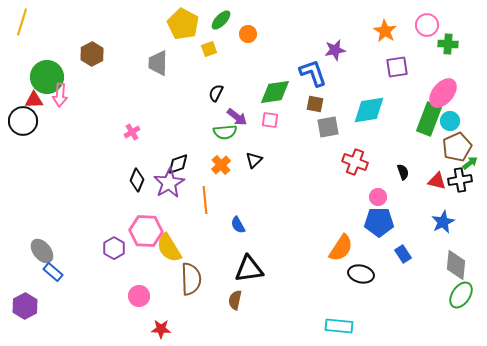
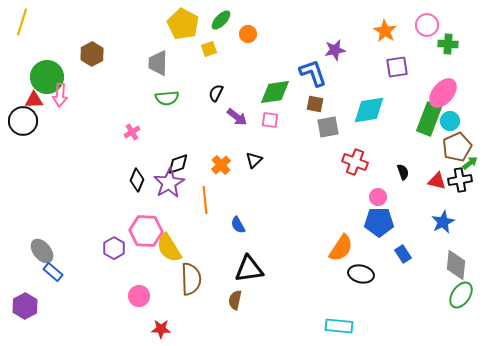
green semicircle at (225, 132): moved 58 px left, 34 px up
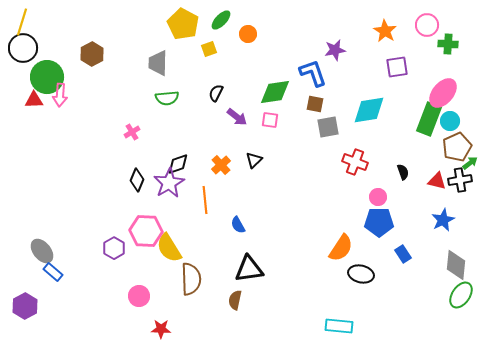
black circle at (23, 121): moved 73 px up
blue star at (443, 222): moved 2 px up
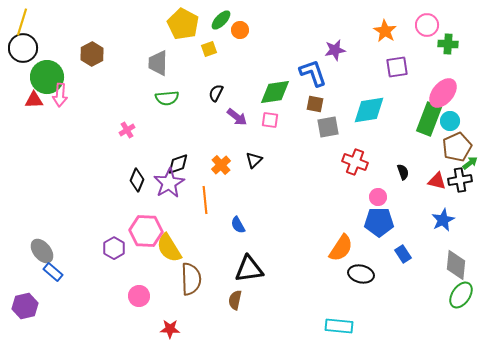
orange circle at (248, 34): moved 8 px left, 4 px up
pink cross at (132, 132): moved 5 px left, 2 px up
purple hexagon at (25, 306): rotated 15 degrees clockwise
red star at (161, 329): moved 9 px right
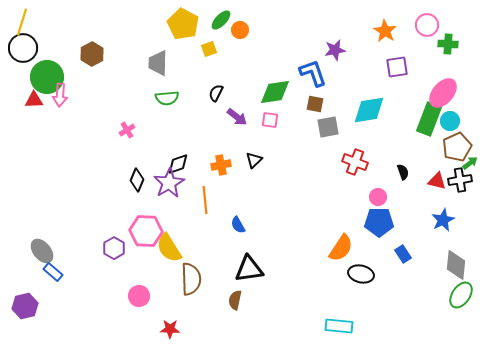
orange cross at (221, 165): rotated 30 degrees clockwise
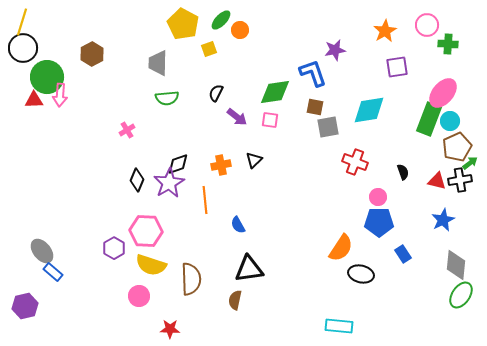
orange star at (385, 31): rotated 10 degrees clockwise
brown square at (315, 104): moved 3 px down
yellow semicircle at (169, 248): moved 18 px left, 17 px down; rotated 40 degrees counterclockwise
